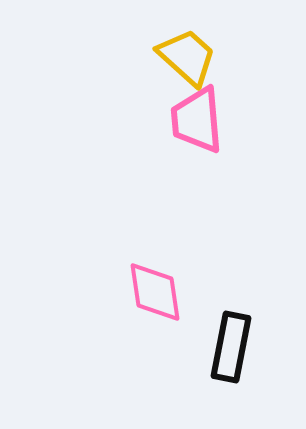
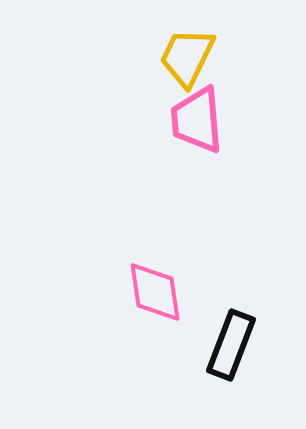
yellow trapezoid: rotated 106 degrees counterclockwise
black rectangle: moved 2 px up; rotated 10 degrees clockwise
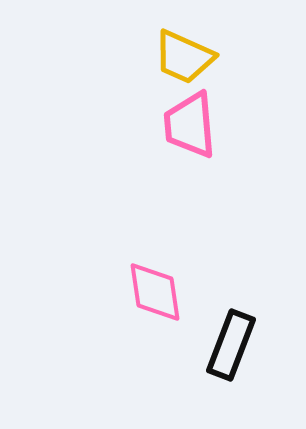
yellow trapezoid: moved 3 px left; rotated 92 degrees counterclockwise
pink trapezoid: moved 7 px left, 5 px down
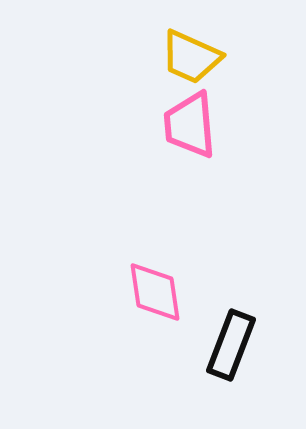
yellow trapezoid: moved 7 px right
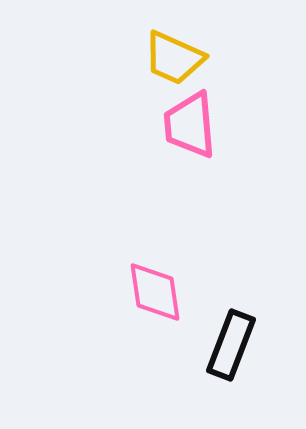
yellow trapezoid: moved 17 px left, 1 px down
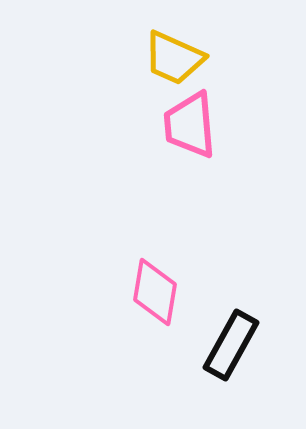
pink diamond: rotated 18 degrees clockwise
black rectangle: rotated 8 degrees clockwise
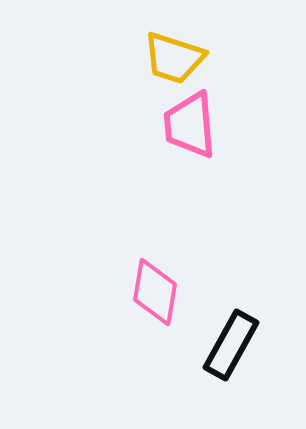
yellow trapezoid: rotated 6 degrees counterclockwise
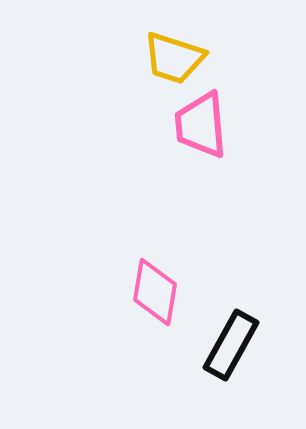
pink trapezoid: moved 11 px right
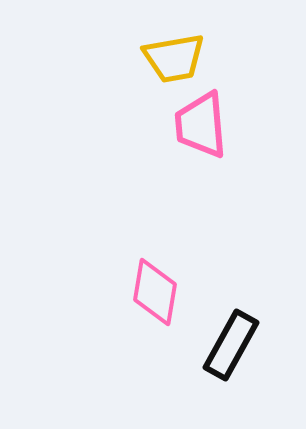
yellow trapezoid: rotated 28 degrees counterclockwise
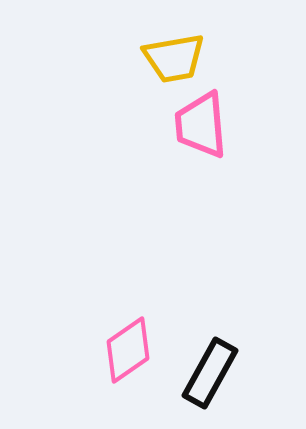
pink diamond: moved 27 px left, 58 px down; rotated 46 degrees clockwise
black rectangle: moved 21 px left, 28 px down
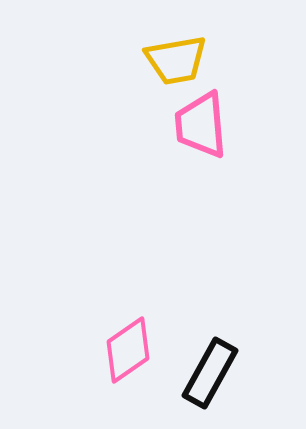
yellow trapezoid: moved 2 px right, 2 px down
